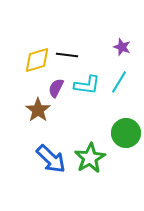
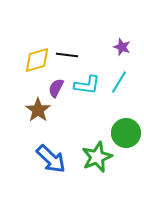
green star: moved 7 px right, 1 px up; rotated 8 degrees clockwise
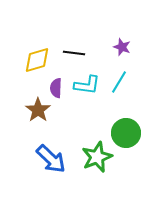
black line: moved 7 px right, 2 px up
purple semicircle: rotated 24 degrees counterclockwise
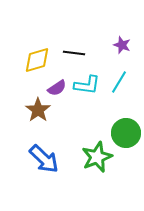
purple star: moved 2 px up
purple semicircle: moved 1 px right; rotated 126 degrees counterclockwise
blue arrow: moved 7 px left
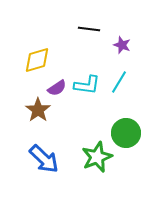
black line: moved 15 px right, 24 px up
